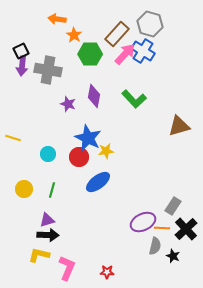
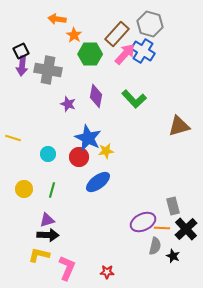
purple diamond: moved 2 px right
gray rectangle: rotated 48 degrees counterclockwise
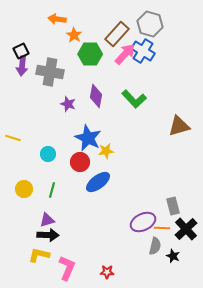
gray cross: moved 2 px right, 2 px down
red circle: moved 1 px right, 5 px down
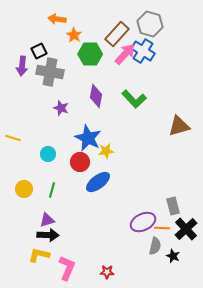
black square: moved 18 px right
purple star: moved 7 px left, 4 px down
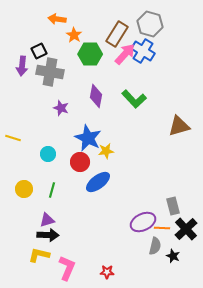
brown rectangle: rotated 10 degrees counterclockwise
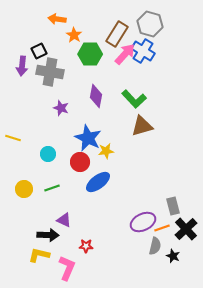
brown triangle: moved 37 px left
green line: moved 2 px up; rotated 56 degrees clockwise
purple triangle: moved 17 px right; rotated 42 degrees clockwise
orange line: rotated 21 degrees counterclockwise
red star: moved 21 px left, 26 px up
